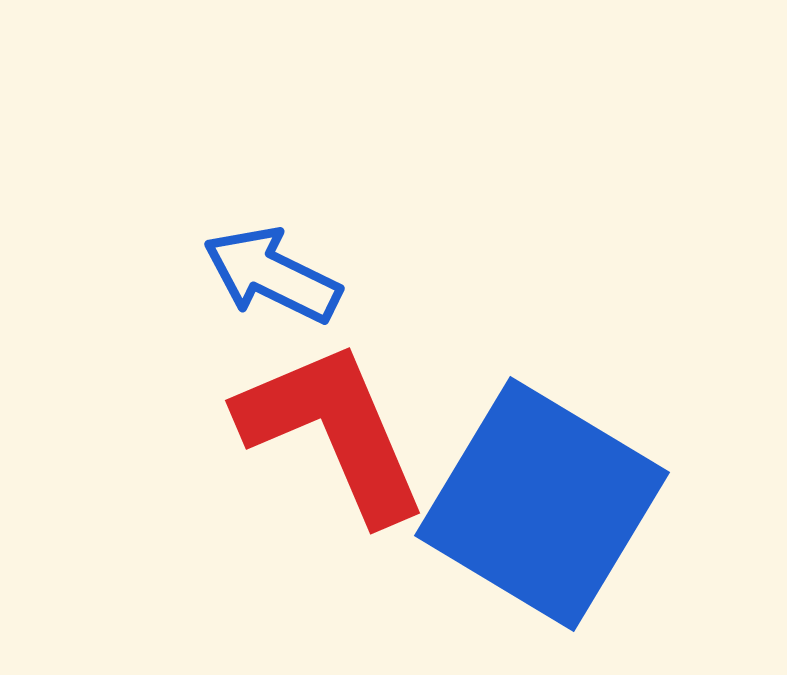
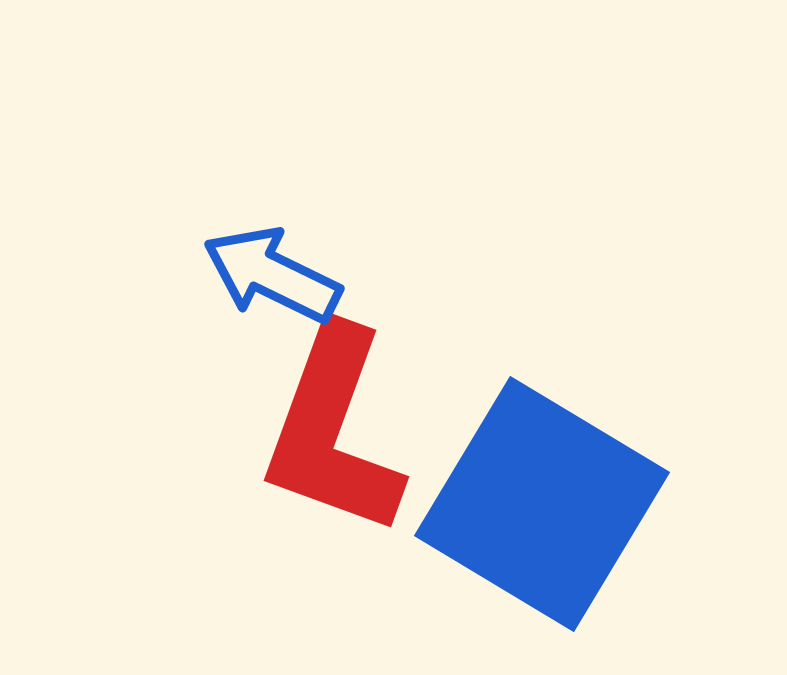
red L-shape: rotated 137 degrees counterclockwise
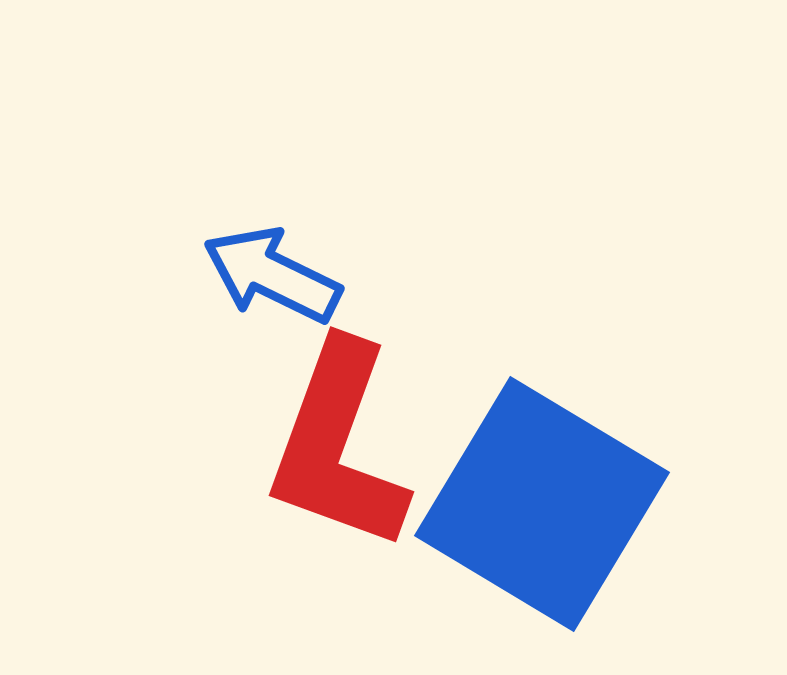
red L-shape: moved 5 px right, 15 px down
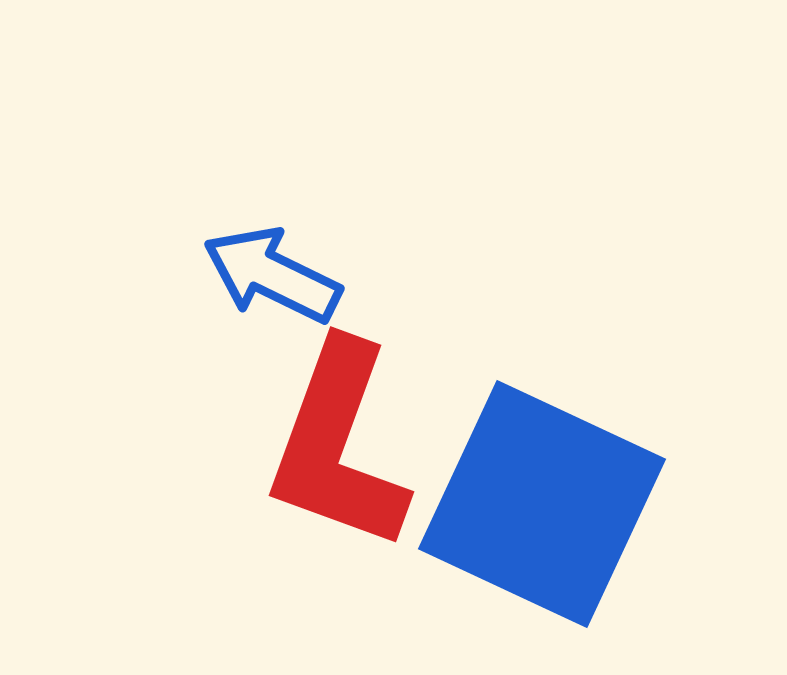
blue square: rotated 6 degrees counterclockwise
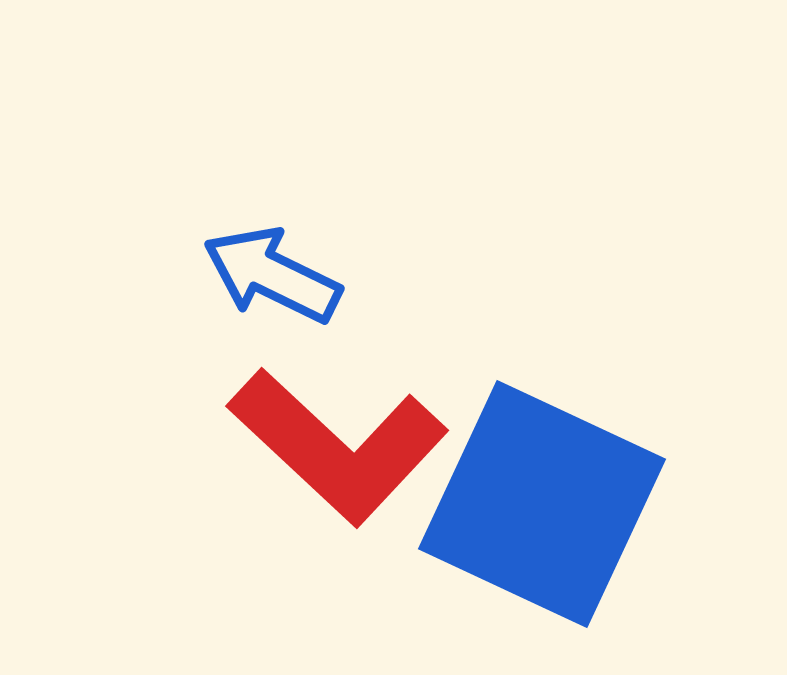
red L-shape: rotated 67 degrees counterclockwise
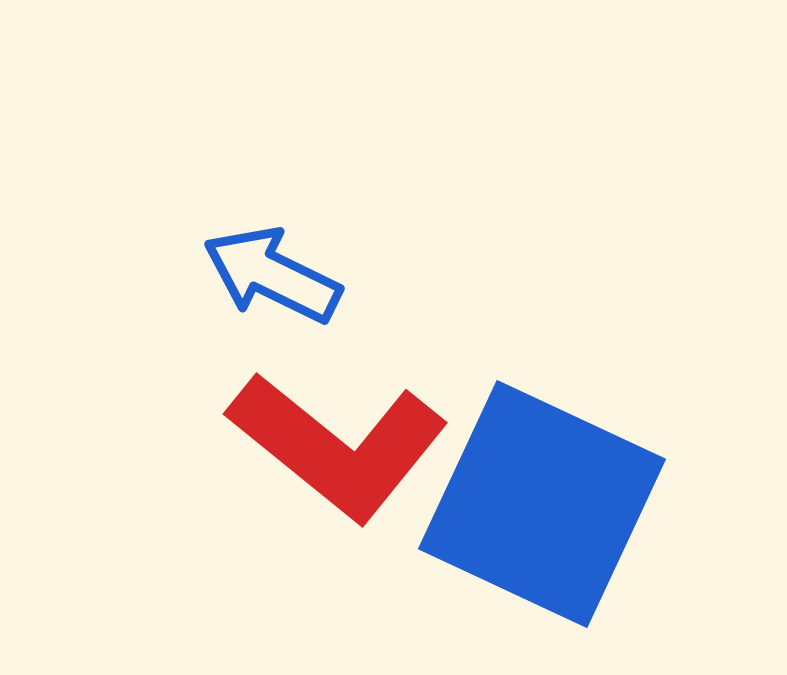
red L-shape: rotated 4 degrees counterclockwise
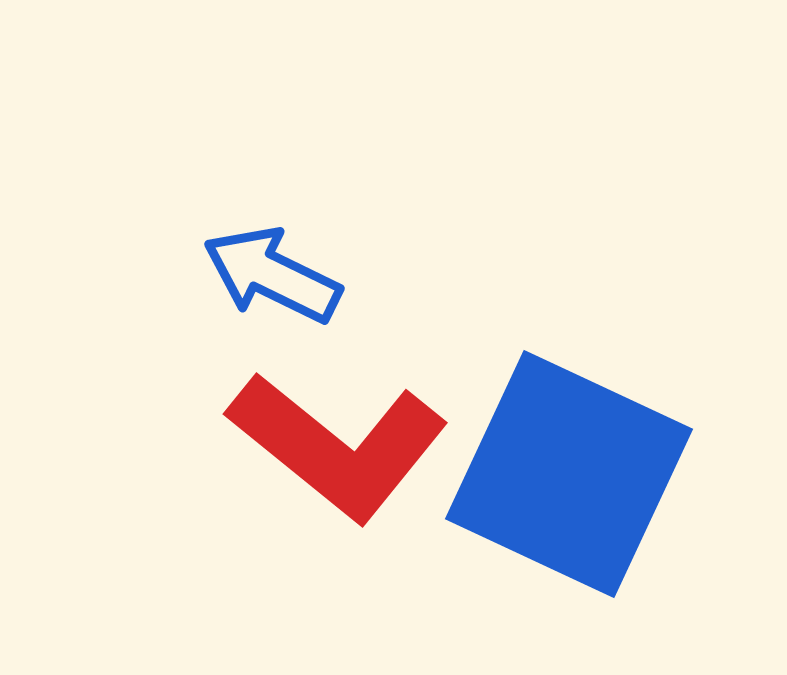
blue square: moved 27 px right, 30 px up
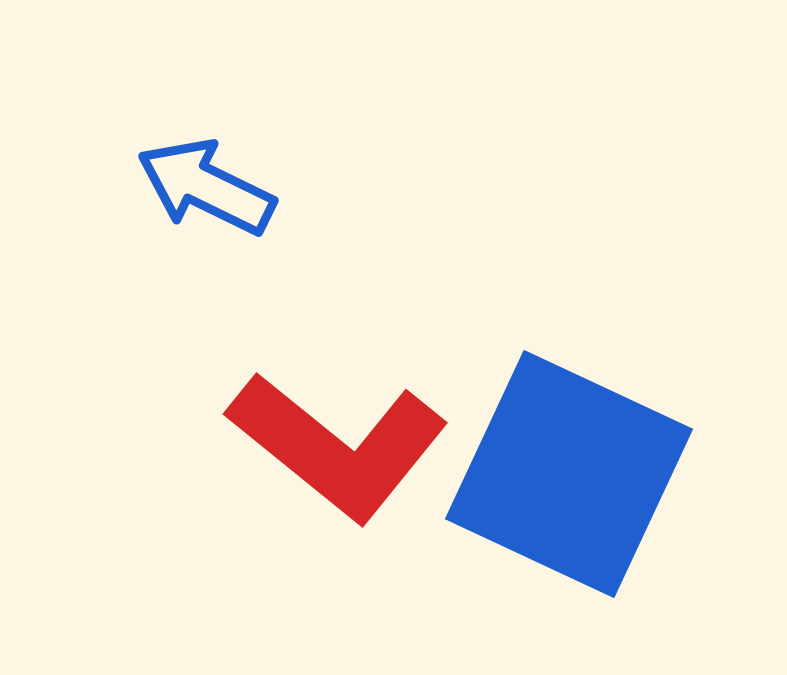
blue arrow: moved 66 px left, 88 px up
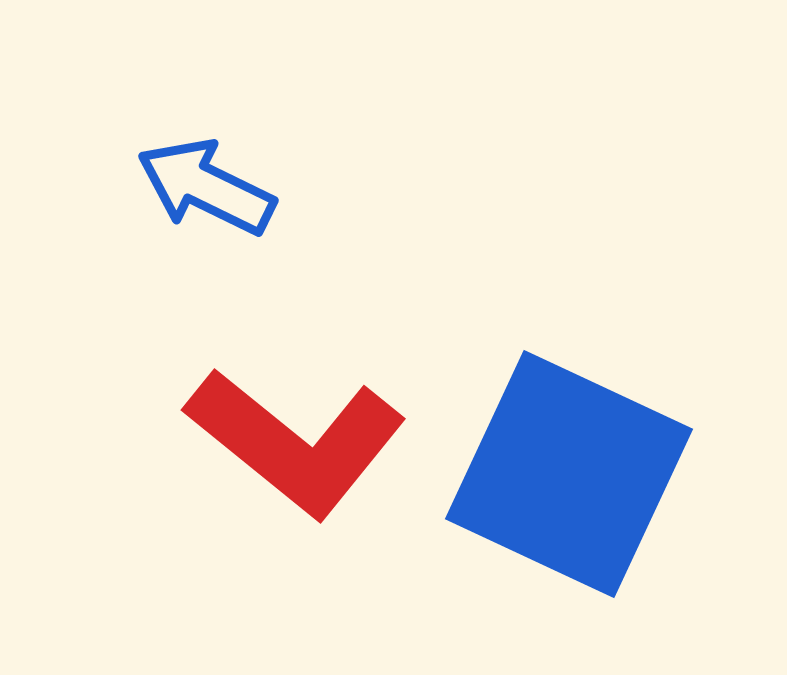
red L-shape: moved 42 px left, 4 px up
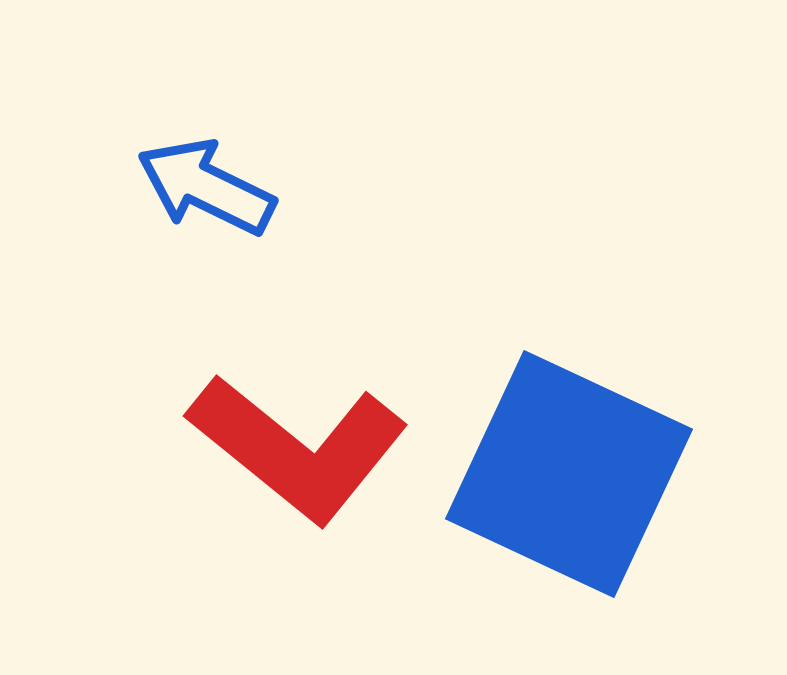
red L-shape: moved 2 px right, 6 px down
